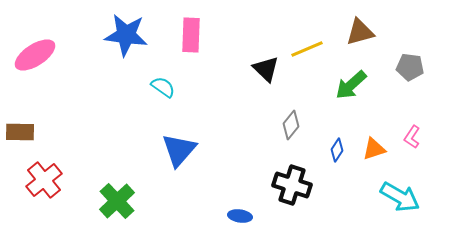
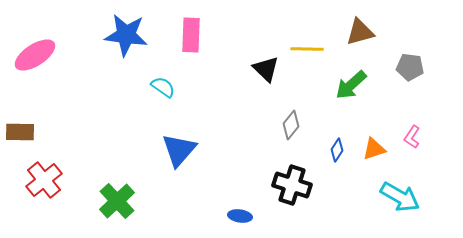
yellow line: rotated 24 degrees clockwise
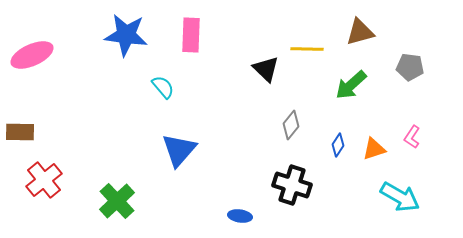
pink ellipse: moved 3 px left; rotated 9 degrees clockwise
cyan semicircle: rotated 15 degrees clockwise
blue diamond: moved 1 px right, 5 px up
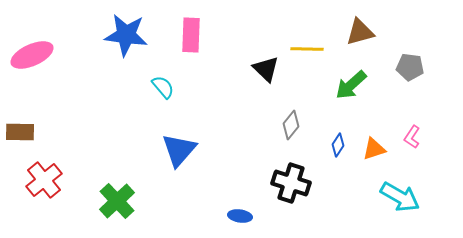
black cross: moved 1 px left, 2 px up
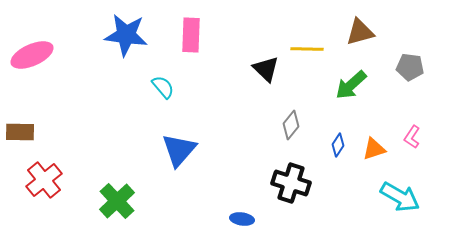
blue ellipse: moved 2 px right, 3 px down
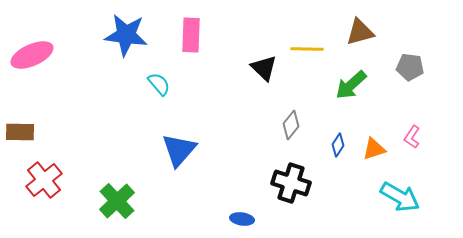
black triangle: moved 2 px left, 1 px up
cyan semicircle: moved 4 px left, 3 px up
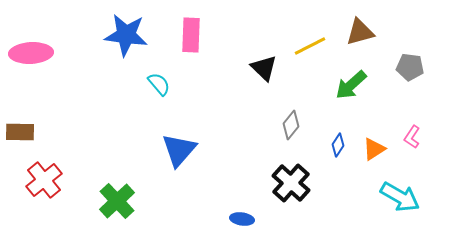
yellow line: moved 3 px right, 3 px up; rotated 28 degrees counterclockwise
pink ellipse: moved 1 px left, 2 px up; rotated 21 degrees clockwise
orange triangle: rotated 15 degrees counterclockwise
black cross: rotated 24 degrees clockwise
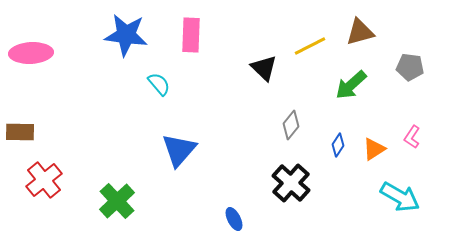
blue ellipse: moved 8 px left; rotated 55 degrees clockwise
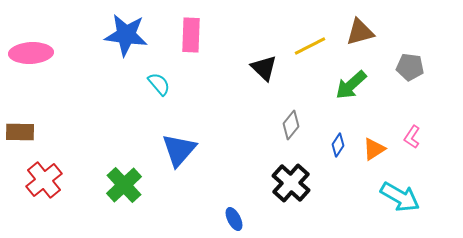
green cross: moved 7 px right, 16 px up
